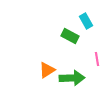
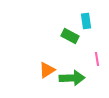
cyan rectangle: rotated 21 degrees clockwise
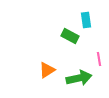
cyan rectangle: moved 1 px up
pink line: moved 2 px right
green arrow: moved 7 px right; rotated 10 degrees counterclockwise
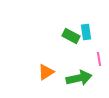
cyan rectangle: moved 12 px down
green rectangle: moved 1 px right
orange triangle: moved 1 px left, 2 px down
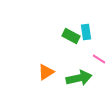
pink line: rotated 48 degrees counterclockwise
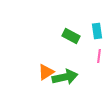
cyan rectangle: moved 11 px right, 1 px up
pink line: moved 3 px up; rotated 64 degrees clockwise
green arrow: moved 14 px left, 1 px up
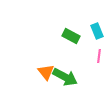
cyan rectangle: rotated 14 degrees counterclockwise
orange triangle: rotated 36 degrees counterclockwise
green arrow: rotated 40 degrees clockwise
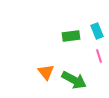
green rectangle: rotated 36 degrees counterclockwise
pink line: rotated 24 degrees counterclockwise
green arrow: moved 9 px right, 3 px down
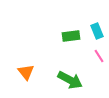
pink line: rotated 16 degrees counterclockwise
orange triangle: moved 20 px left
green arrow: moved 4 px left
